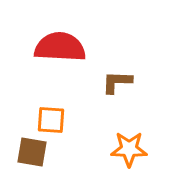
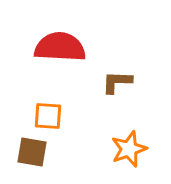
orange square: moved 3 px left, 4 px up
orange star: rotated 21 degrees counterclockwise
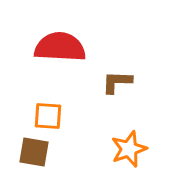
brown square: moved 2 px right
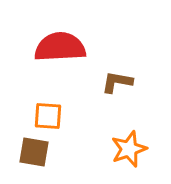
red semicircle: rotated 6 degrees counterclockwise
brown L-shape: rotated 8 degrees clockwise
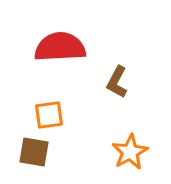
brown L-shape: rotated 72 degrees counterclockwise
orange square: moved 1 px right, 1 px up; rotated 12 degrees counterclockwise
orange star: moved 1 px right, 3 px down; rotated 9 degrees counterclockwise
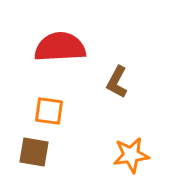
orange square: moved 4 px up; rotated 16 degrees clockwise
orange star: moved 1 px right, 3 px down; rotated 21 degrees clockwise
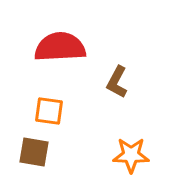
orange star: rotated 9 degrees clockwise
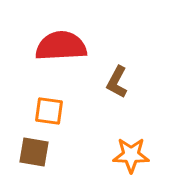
red semicircle: moved 1 px right, 1 px up
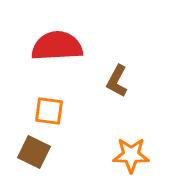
red semicircle: moved 4 px left
brown L-shape: moved 1 px up
brown square: rotated 16 degrees clockwise
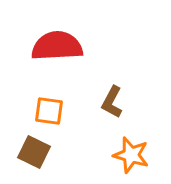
brown L-shape: moved 5 px left, 21 px down
orange star: rotated 15 degrees clockwise
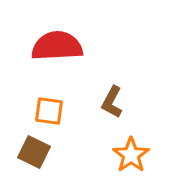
orange star: rotated 21 degrees clockwise
